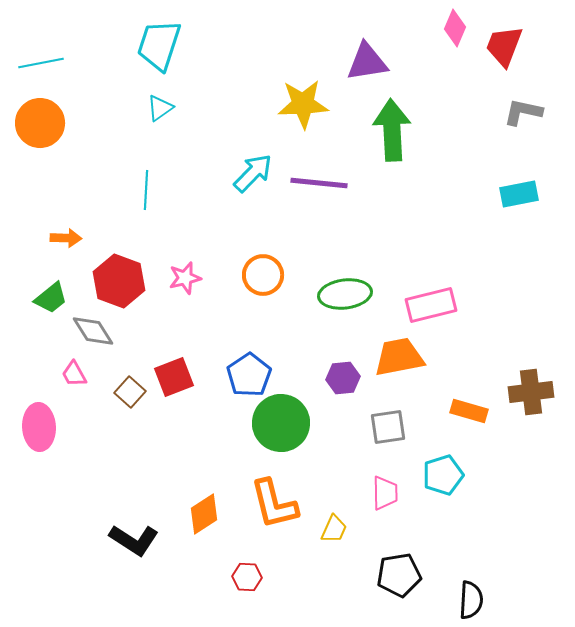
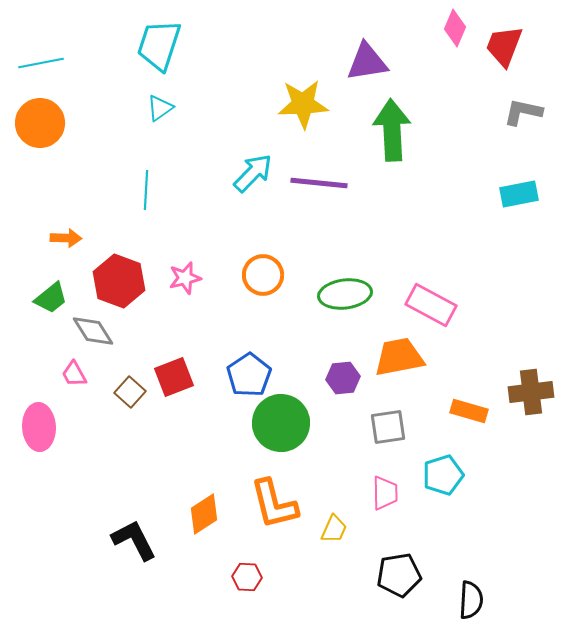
pink rectangle at (431, 305): rotated 42 degrees clockwise
black L-shape at (134, 540): rotated 150 degrees counterclockwise
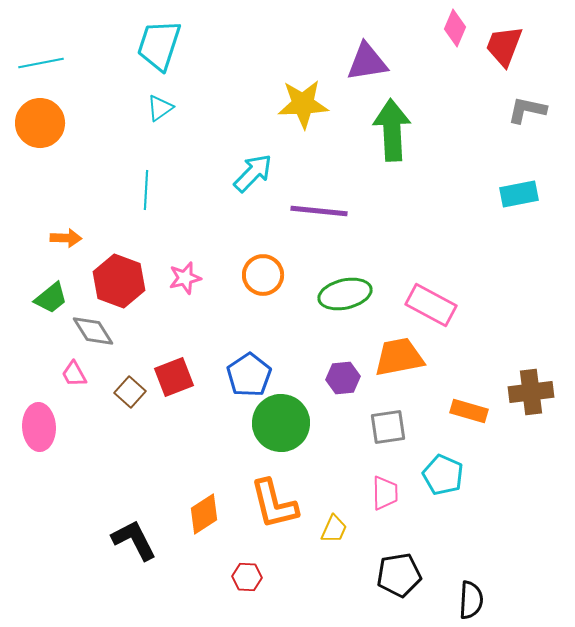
gray L-shape at (523, 112): moved 4 px right, 2 px up
purple line at (319, 183): moved 28 px down
green ellipse at (345, 294): rotated 6 degrees counterclockwise
cyan pentagon at (443, 475): rotated 30 degrees counterclockwise
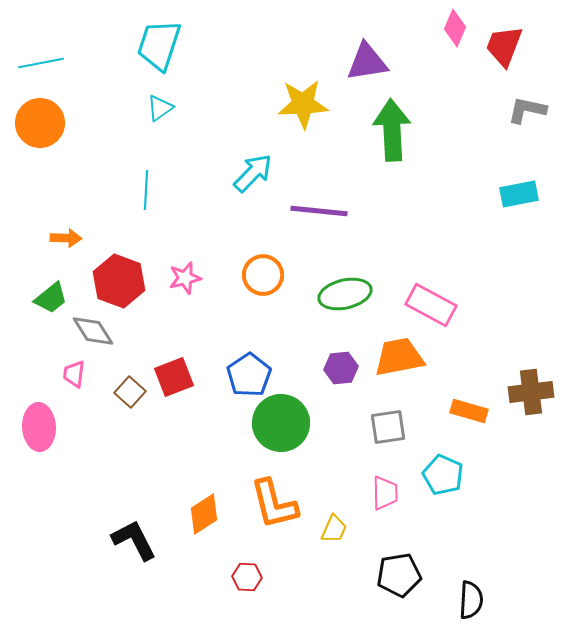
pink trapezoid at (74, 374): rotated 36 degrees clockwise
purple hexagon at (343, 378): moved 2 px left, 10 px up
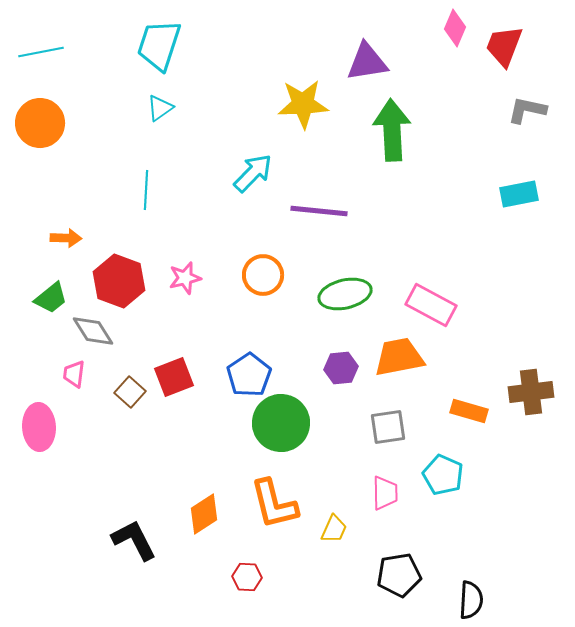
cyan line at (41, 63): moved 11 px up
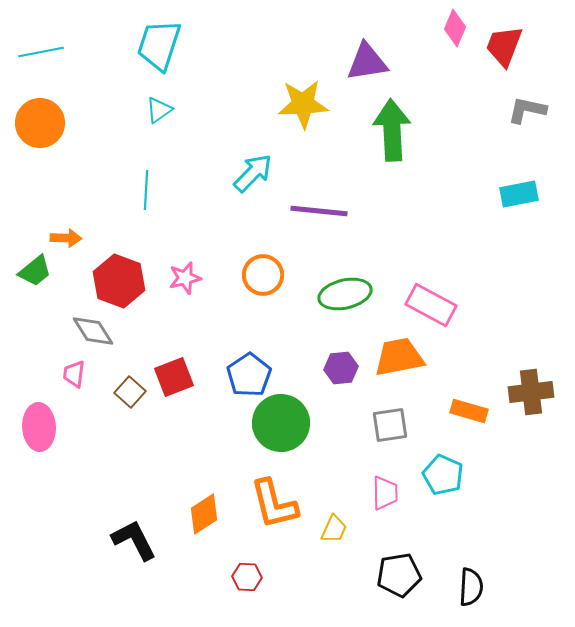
cyan triangle at (160, 108): moved 1 px left, 2 px down
green trapezoid at (51, 298): moved 16 px left, 27 px up
gray square at (388, 427): moved 2 px right, 2 px up
black semicircle at (471, 600): moved 13 px up
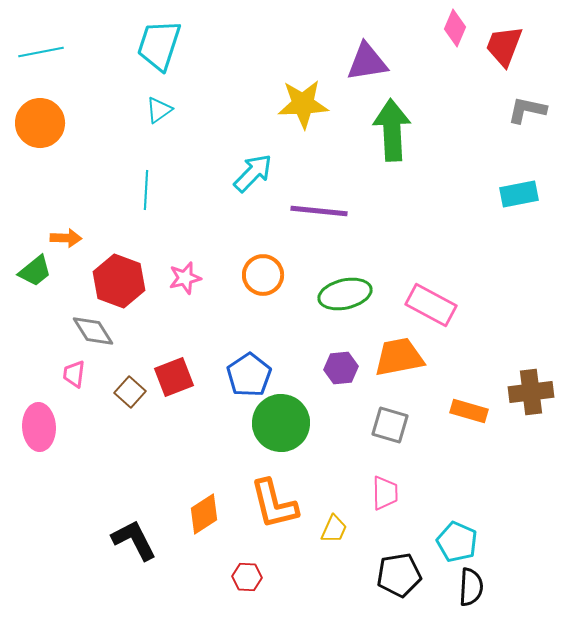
gray square at (390, 425): rotated 24 degrees clockwise
cyan pentagon at (443, 475): moved 14 px right, 67 px down
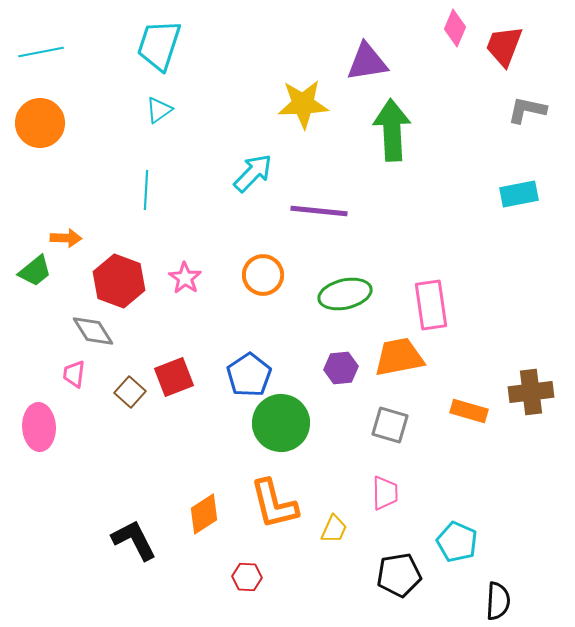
pink star at (185, 278): rotated 24 degrees counterclockwise
pink rectangle at (431, 305): rotated 54 degrees clockwise
black semicircle at (471, 587): moved 27 px right, 14 px down
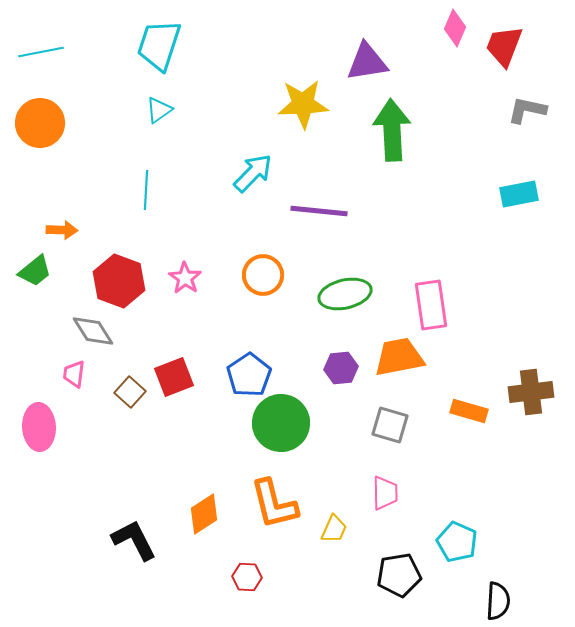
orange arrow at (66, 238): moved 4 px left, 8 px up
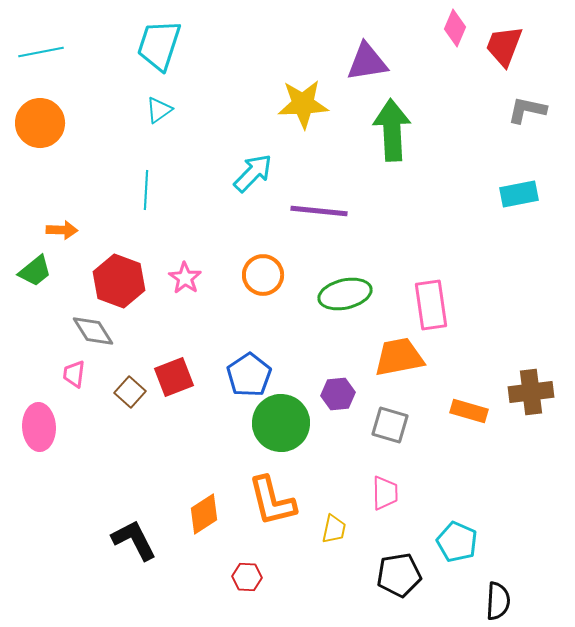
purple hexagon at (341, 368): moved 3 px left, 26 px down
orange L-shape at (274, 504): moved 2 px left, 3 px up
yellow trapezoid at (334, 529): rotated 12 degrees counterclockwise
